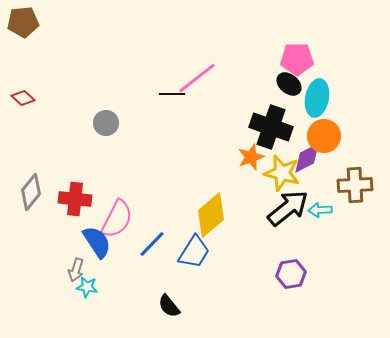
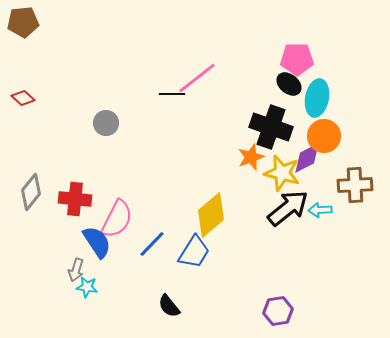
purple hexagon: moved 13 px left, 37 px down
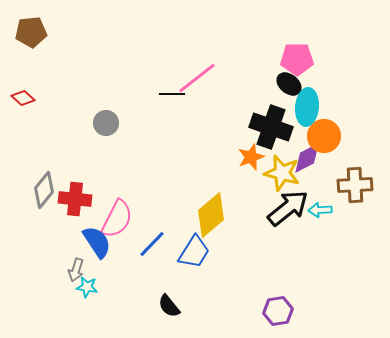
brown pentagon: moved 8 px right, 10 px down
cyan ellipse: moved 10 px left, 9 px down; rotated 6 degrees counterclockwise
gray diamond: moved 13 px right, 2 px up
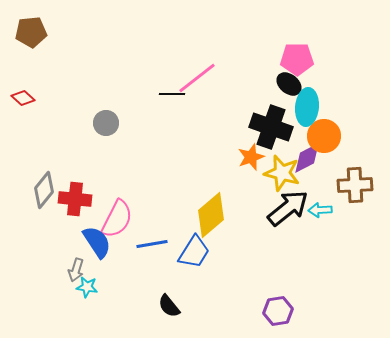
blue line: rotated 36 degrees clockwise
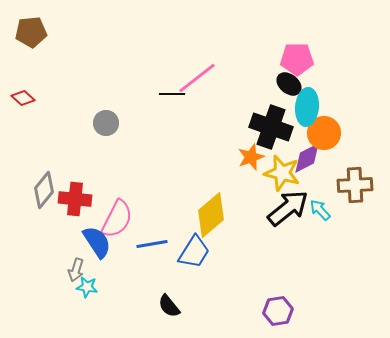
orange circle: moved 3 px up
cyan arrow: rotated 50 degrees clockwise
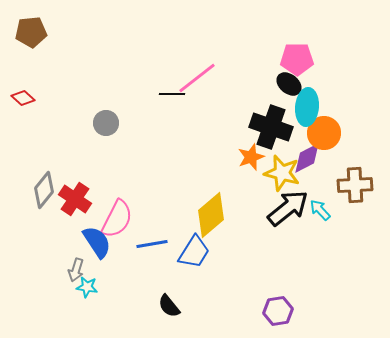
red cross: rotated 28 degrees clockwise
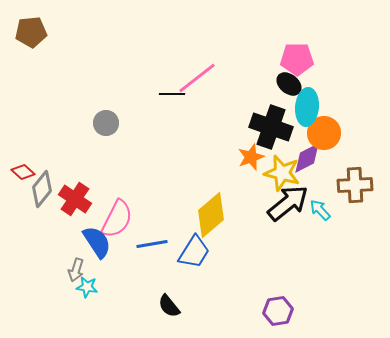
red diamond: moved 74 px down
gray diamond: moved 2 px left, 1 px up
black arrow: moved 5 px up
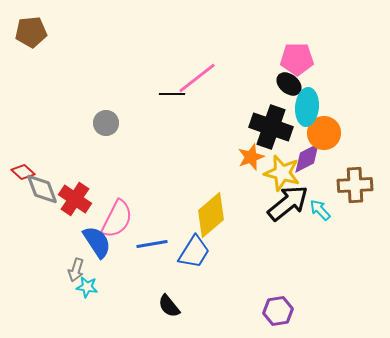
gray diamond: rotated 60 degrees counterclockwise
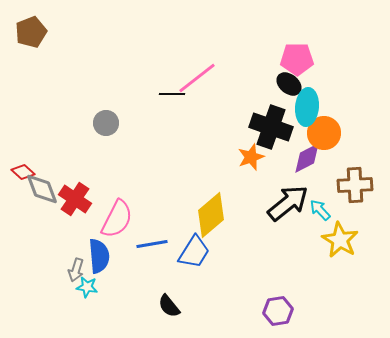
brown pentagon: rotated 16 degrees counterclockwise
yellow star: moved 58 px right, 67 px down; rotated 15 degrees clockwise
blue semicircle: moved 2 px right, 14 px down; rotated 28 degrees clockwise
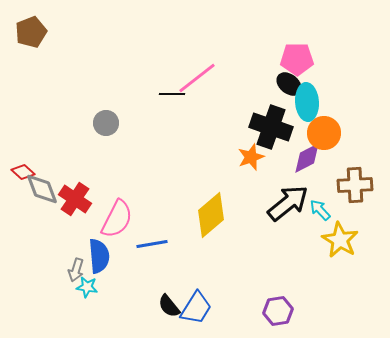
cyan ellipse: moved 5 px up; rotated 9 degrees counterclockwise
blue trapezoid: moved 2 px right, 56 px down
